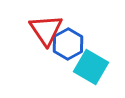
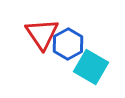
red triangle: moved 4 px left, 4 px down
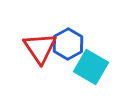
red triangle: moved 2 px left, 14 px down
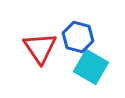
blue hexagon: moved 10 px right, 7 px up; rotated 16 degrees counterclockwise
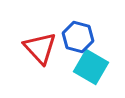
red triangle: rotated 9 degrees counterclockwise
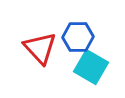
blue hexagon: rotated 16 degrees counterclockwise
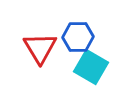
red triangle: rotated 12 degrees clockwise
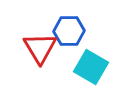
blue hexagon: moved 9 px left, 6 px up
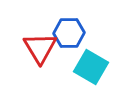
blue hexagon: moved 2 px down
